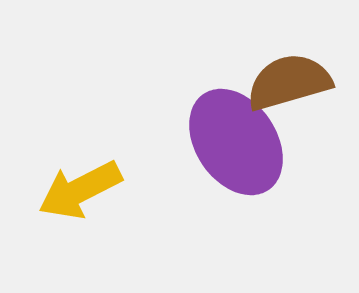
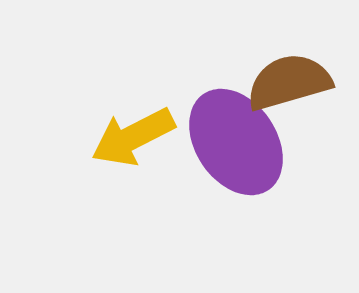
yellow arrow: moved 53 px right, 53 px up
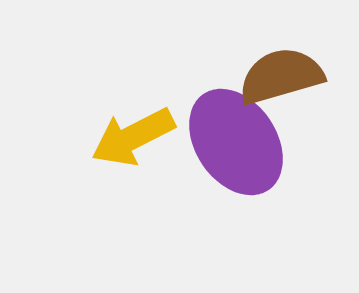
brown semicircle: moved 8 px left, 6 px up
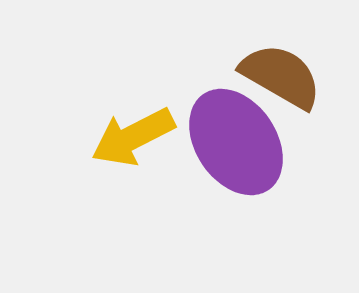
brown semicircle: rotated 46 degrees clockwise
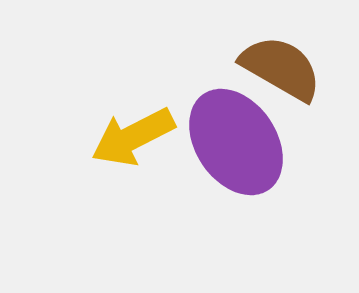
brown semicircle: moved 8 px up
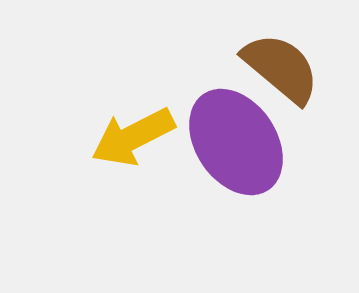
brown semicircle: rotated 10 degrees clockwise
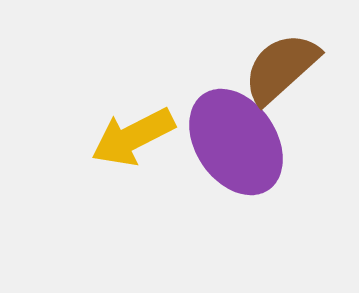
brown semicircle: rotated 82 degrees counterclockwise
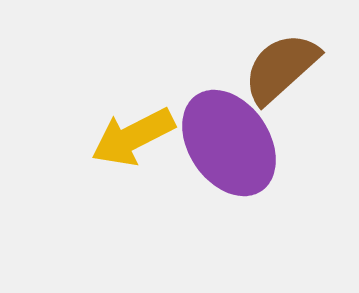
purple ellipse: moved 7 px left, 1 px down
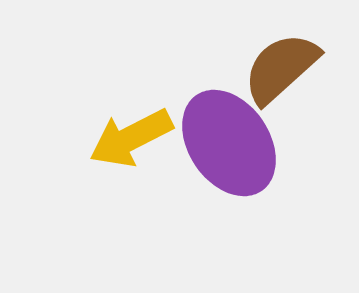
yellow arrow: moved 2 px left, 1 px down
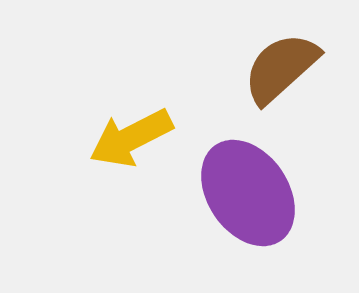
purple ellipse: moved 19 px right, 50 px down
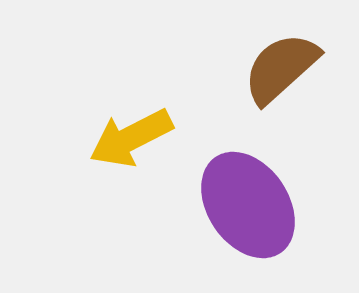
purple ellipse: moved 12 px down
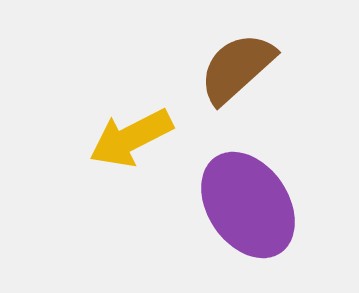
brown semicircle: moved 44 px left
